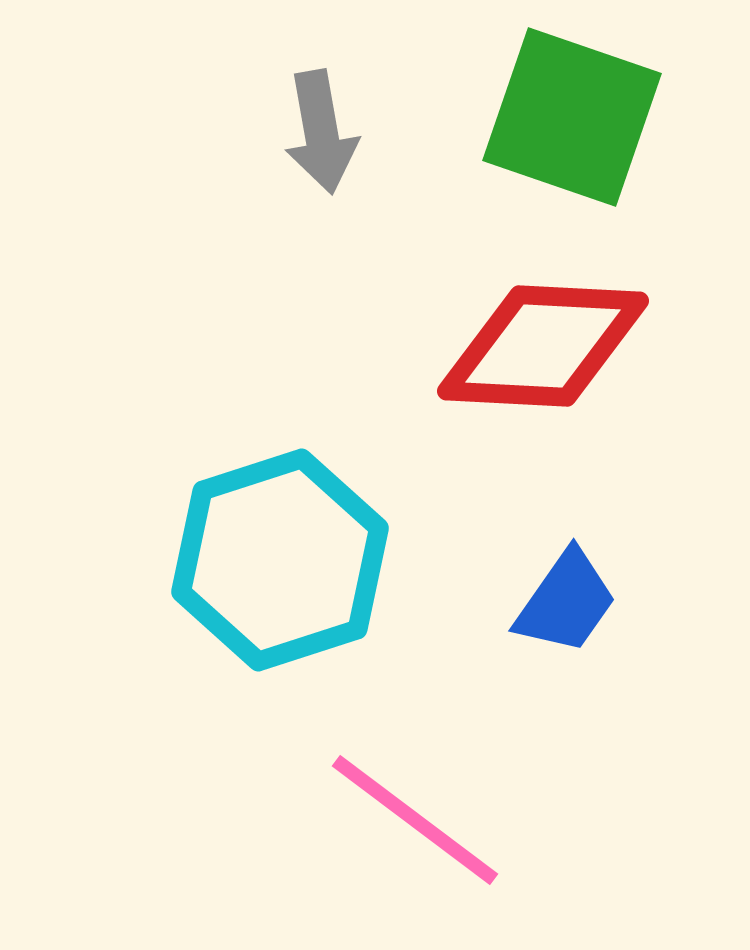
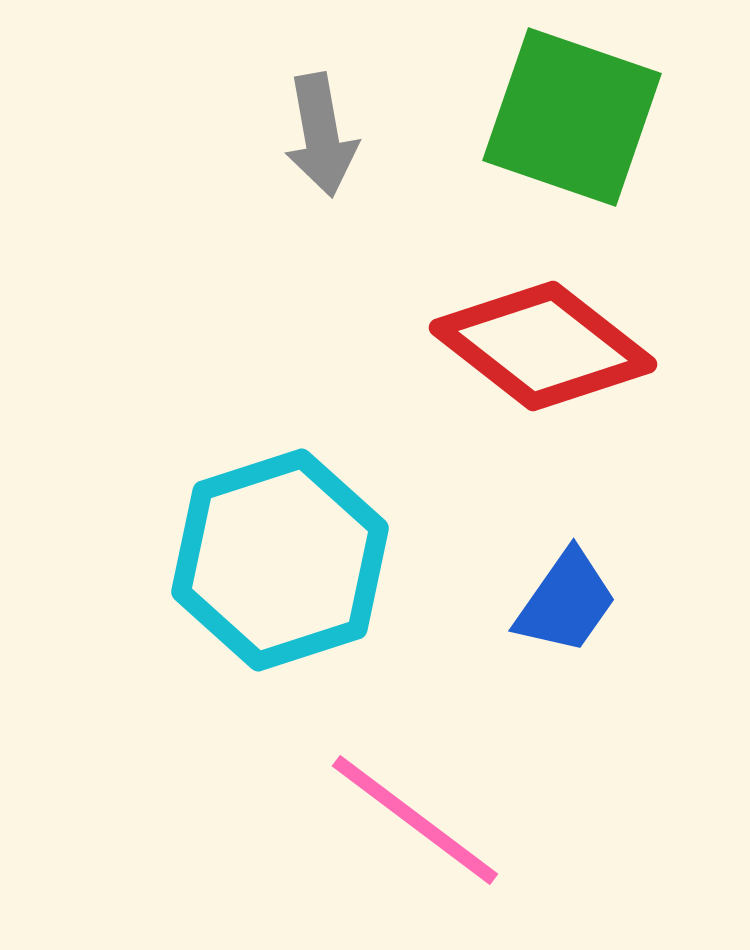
gray arrow: moved 3 px down
red diamond: rotated 35 degrees clockwise
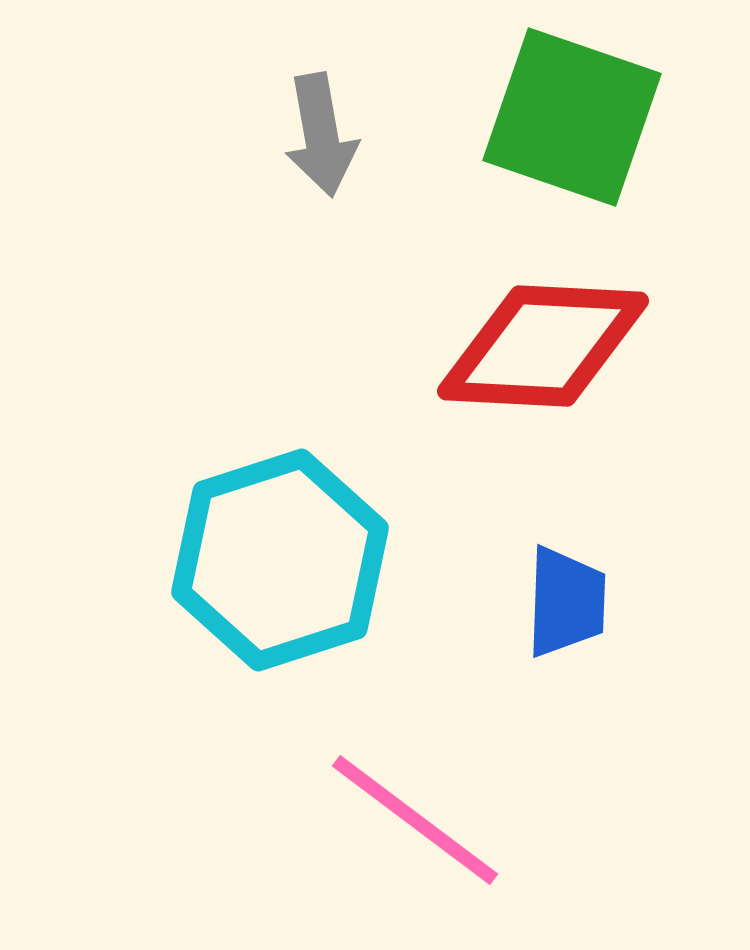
red diamond: rotated 35 degrees counterclockwise
blue trapezoid: rotated 33 degrees counterclockwise
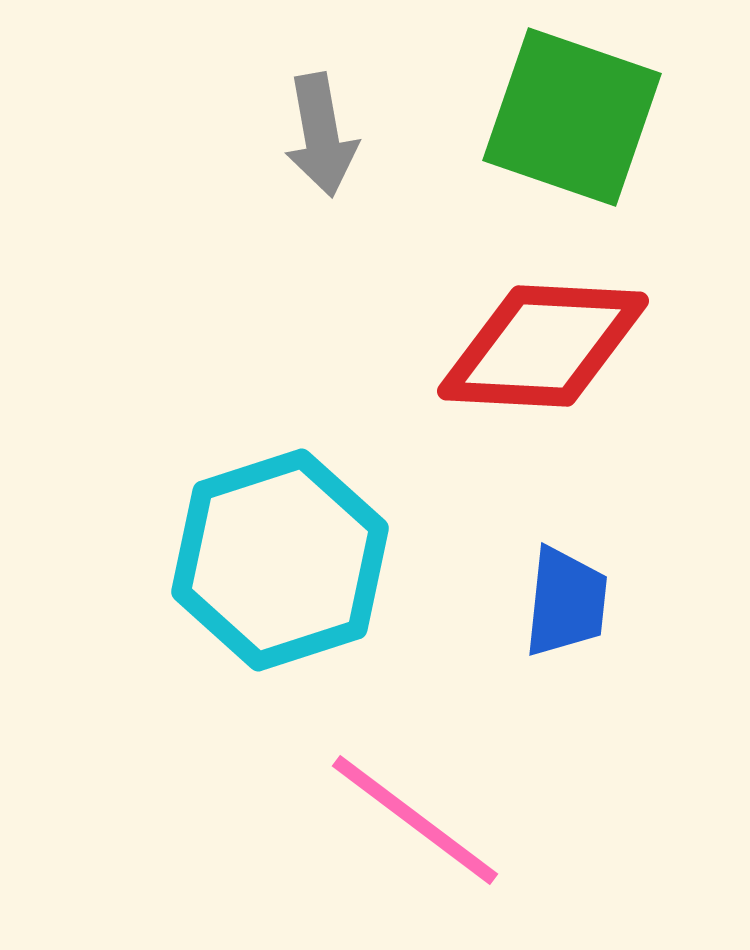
blue trapezoid: rotated 4 degrees clockwise
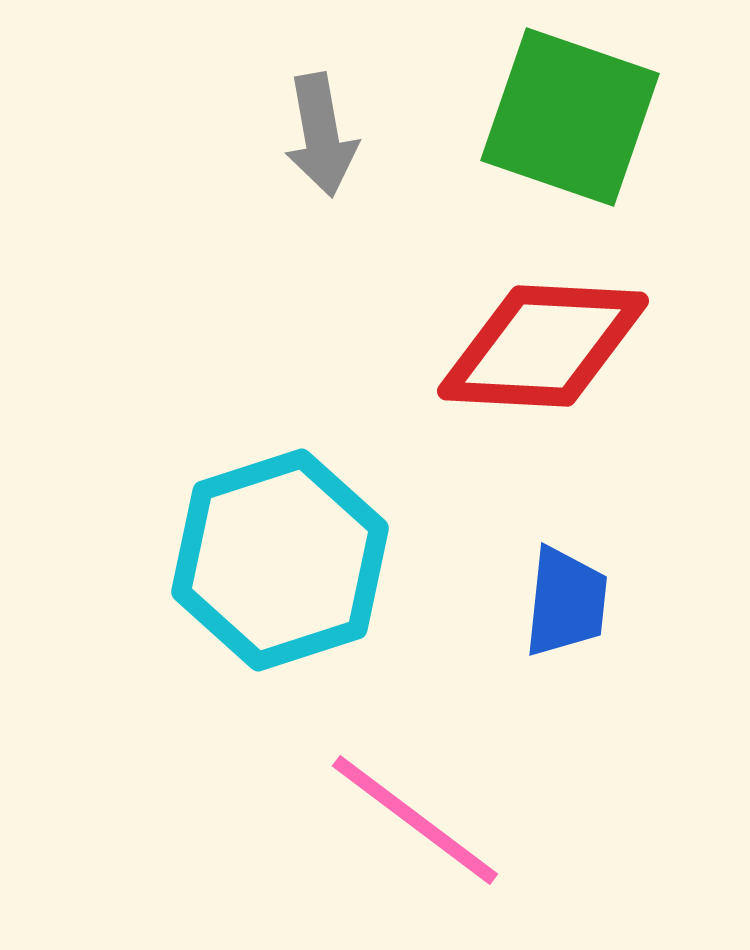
green square: moved 2 px left
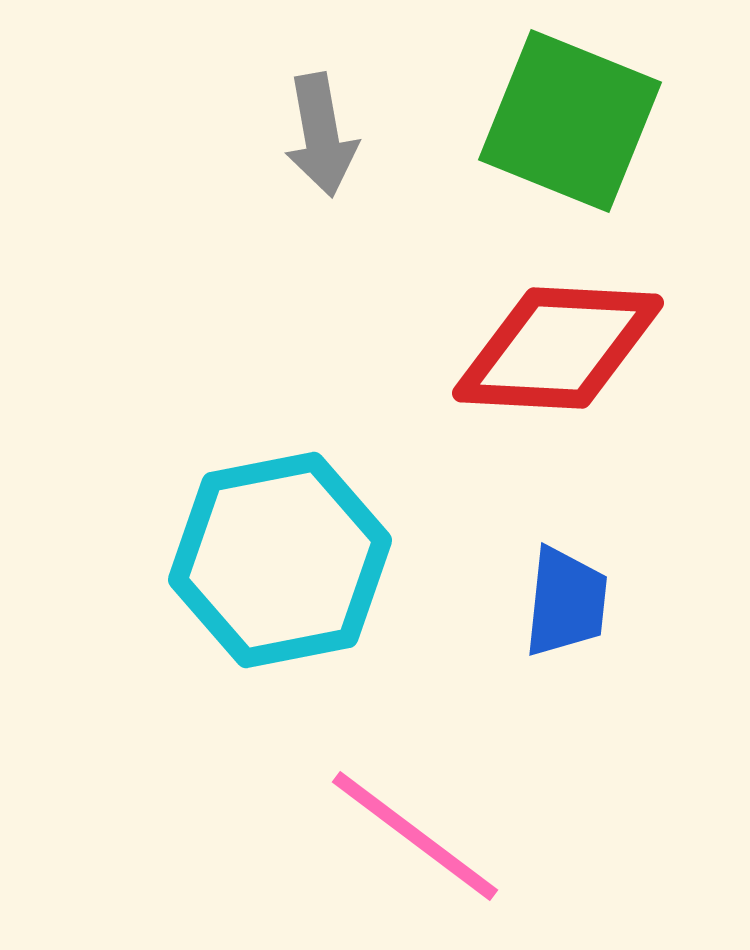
green square: moved 4 px down; rotated 3 degrees clockwise
red diamond: moved 15 px right, 2 px down
cyan hexagon: rotated 7 degrees clockwise
pink line: moved 16 px down
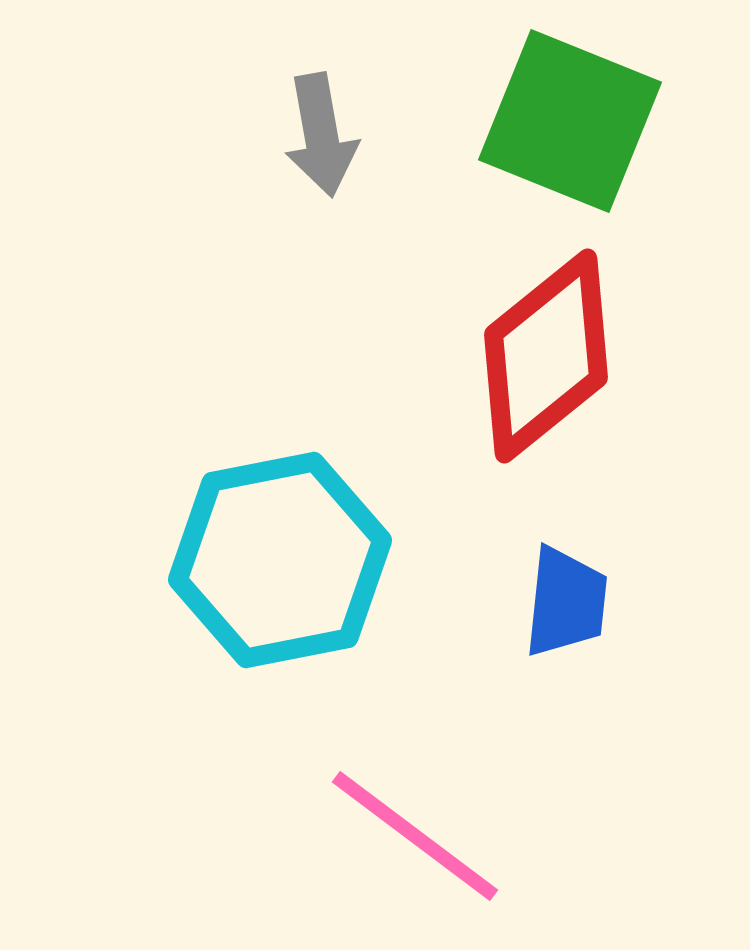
red diamond: moved 12 px left, 8 px down; rotated 42 degrees counterclockwise
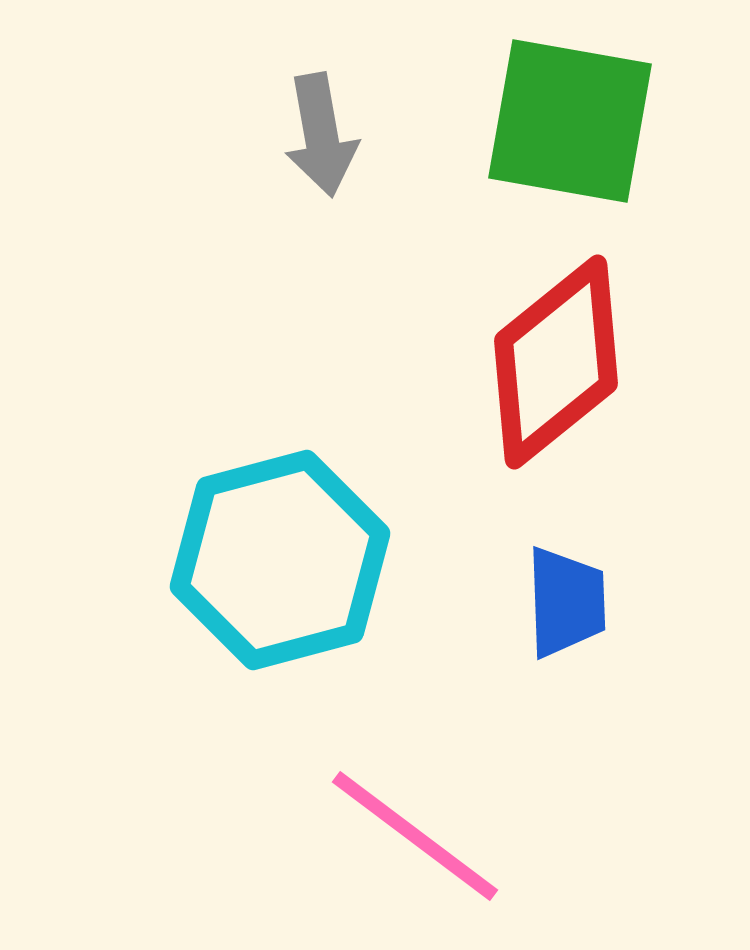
green square: rotated 12 degrees counterclockwise
red diamond: moved 10 px right, 6 px down
cyan hexagon: rotated 4 degrees counterclockwise
blue trapezoid: rotated 8 degrees counterclockwise
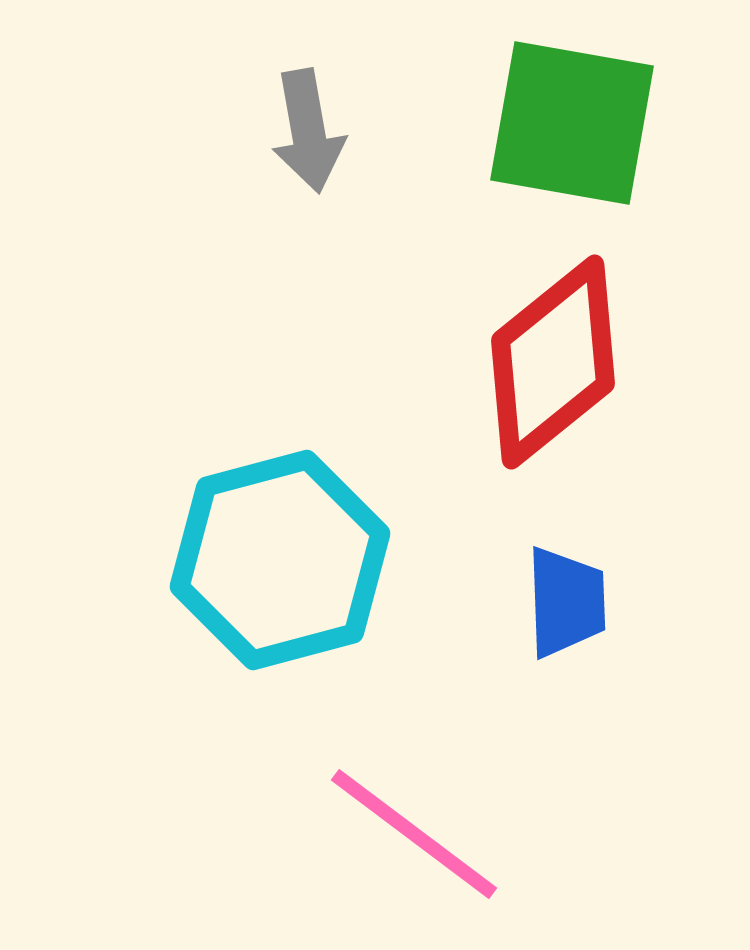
green square: moved 2 px right, 2 px down
gray arrow: moved 13 px left, 4 px up
red diamond: moved 3 px left
pink line: moved 1 px left, 2 px up
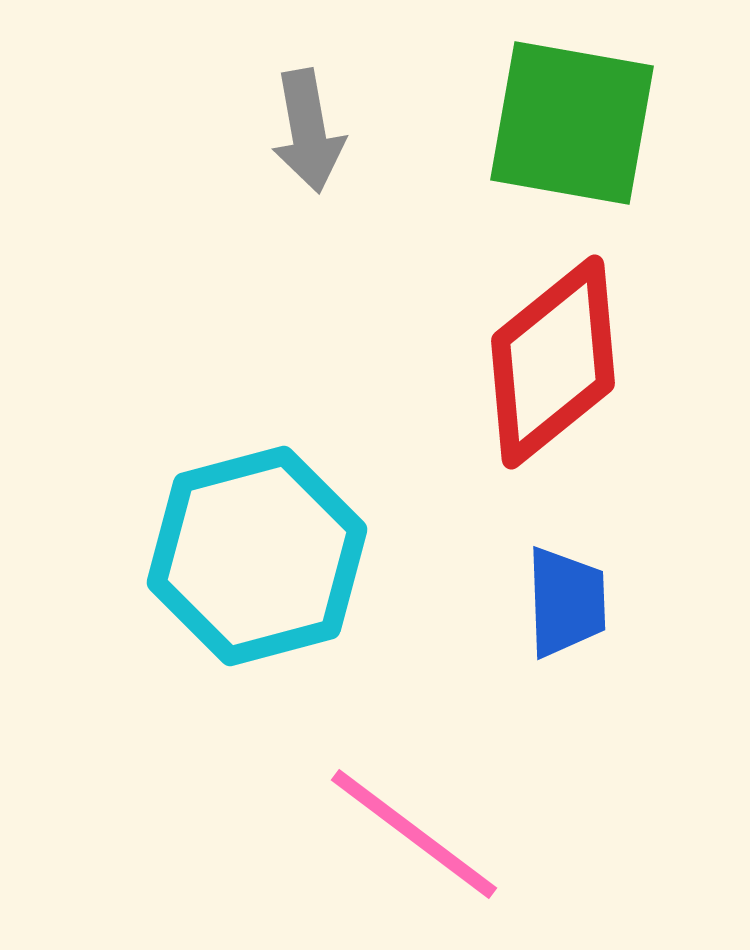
cyan hexagon: moved 23 px left, 4 px up
